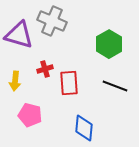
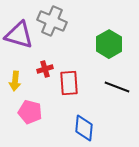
black line: moved 2 px right, 1 px down
pink pentagon: moved 3 px up
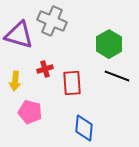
red rectangle: moved 3 px right
black line: moved 11 px up
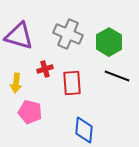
gray cross: moved 16 px right, 13 px down
purple triangle: moved 1 px down
green hexagon: moved 2 px up
yellow arrow: moved 1 px right, 2 px down
blue diamond: moved 2 px down
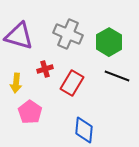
red rectangle: rotated 35 degrees clockwise
pink pentagon: rotated 20 degrees clockwise
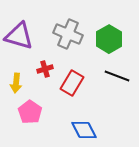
green hexagon: moved 3 px up
blue diamond: rotated 32 degrees counterclockwise
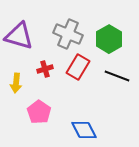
red rectangle: moved 6 px right, 16 px up
pink pentagon: moved 9 px right
